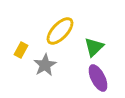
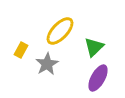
gray star: moved 2 px right, 1 px up
purple ellipse: rotated 56 degrees clockwise
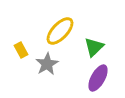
yellow rectangle: rotated 56 degrees counterclockwise
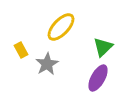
yellow ellipse: moved 1 px right, 4 px up
green triangle: moved 9 px right
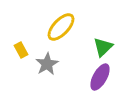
purple ellipse: moved 2 px right, 1 px up
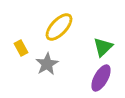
yellow ellipse: moved 2 px left
yellow rectangle: moved 2 px up
purple ellipse: moved 1 px right, 1 px down
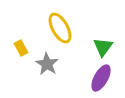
yellow ellipse: moved 1 px right, 1 px down; rotated 72 degrees counterclockwise
green triangle: rotated 10 degrees counterclockwise
gray star: rotated 10 degrees counterclockwise
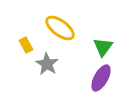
yellow ellipse: rotated 24 degrees counterclockwise
yellow rectangle: moved 5 px right, 3 px up
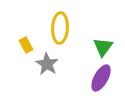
yellow ellipse: rotated 56 degrees clockwise
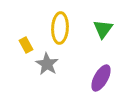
green triangle: moved 18 px up
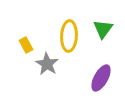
yellow ellipse: moved 9 px right, 8 px down
